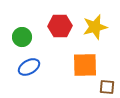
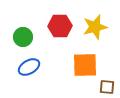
green circle: moved 1 px right
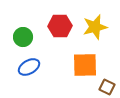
brown square: rotated 21 degrees clockwise
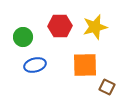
blue ellipse: moved 6 px right, 2 px up; rotated 15 degrees clockwise
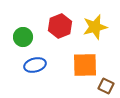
red hexagon: rotated 20 degrees counterclockwise
brown square: moved 1 px left, 1 px up
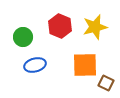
red hexagon: rotated 15 degrees counterclockwise
brown square: moved 3 px up
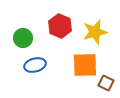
yellow star: moved 5 px down
green circle: moved 1 px down
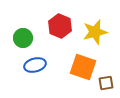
orange square: moved 2 px left, 2 px down; rotated 20 degrees clockwise
brown square: rotated 35 degrees counterclockwise
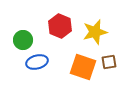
green circle: moved 2 px down
blue ellipse: moved 2 px right, 3 px up
brown square: moved 3 px right, 21 px up
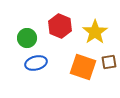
yellow star: rotated 20 degrees counterclockwise
green circle: moved 4 px right, 2 px up
blue ellipse: moved 1 px left, 1 px down
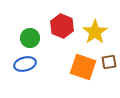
red hexagon: moved 2 px right
green circle: moved 3 px right
blue ellipse: moved 11 px left, 1 px down
